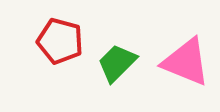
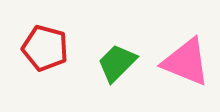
red pentagon: moved 15 px left, 7 px down
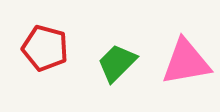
pink triangle: rotated 32 degrees counterclockwise
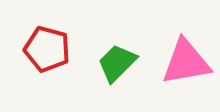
red pentagon: moved 2 px right, 1 px down
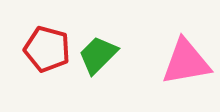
green trapezoid: moved 19 px left, 8 px up
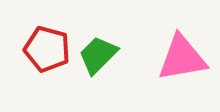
pink triangle: moved 4 px left, 4 px up
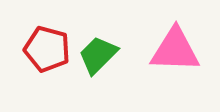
pink triangle: moved 7 px left, 8 px up; rotated 12 degrees clockwise
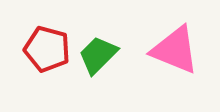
pink triangle: rotated 20 degrees clockwise
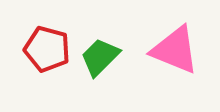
green trapezoid: moved 2 px right, 2 px down
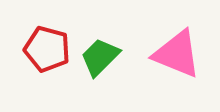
pink triangle: moved 2 px right, 4 px down
